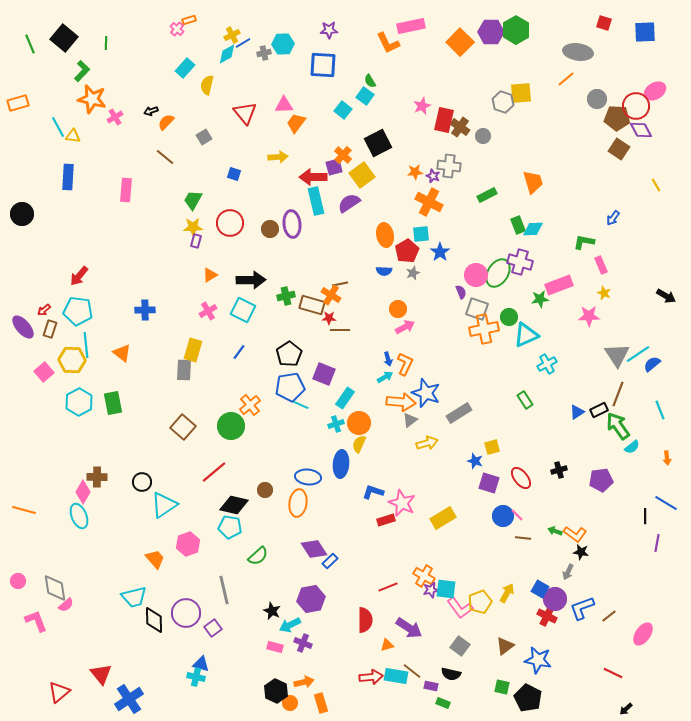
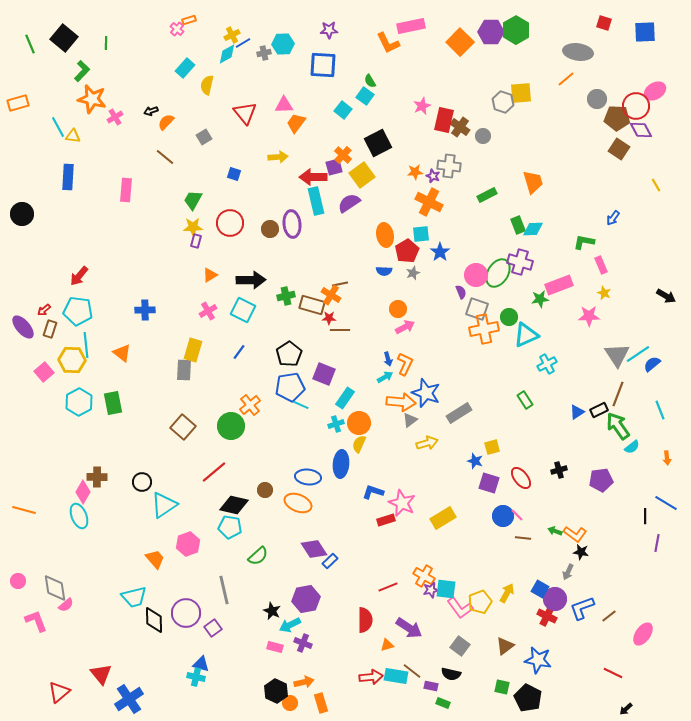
orange ellipse at (298, 503): rotated 76 degrees counterclockwise
purple hexagon at (311, 599): moved 5 px left
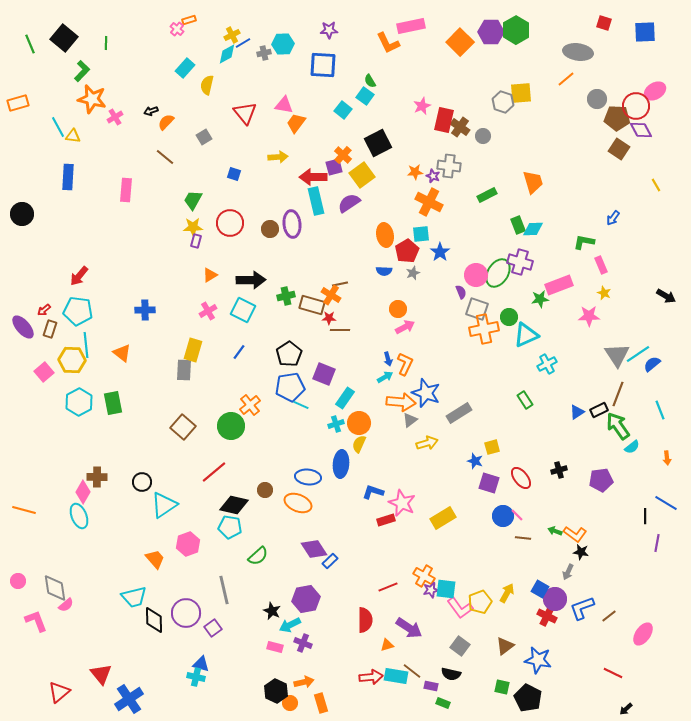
pink triangle at (284, 105): rotated 12 degrees clockwise
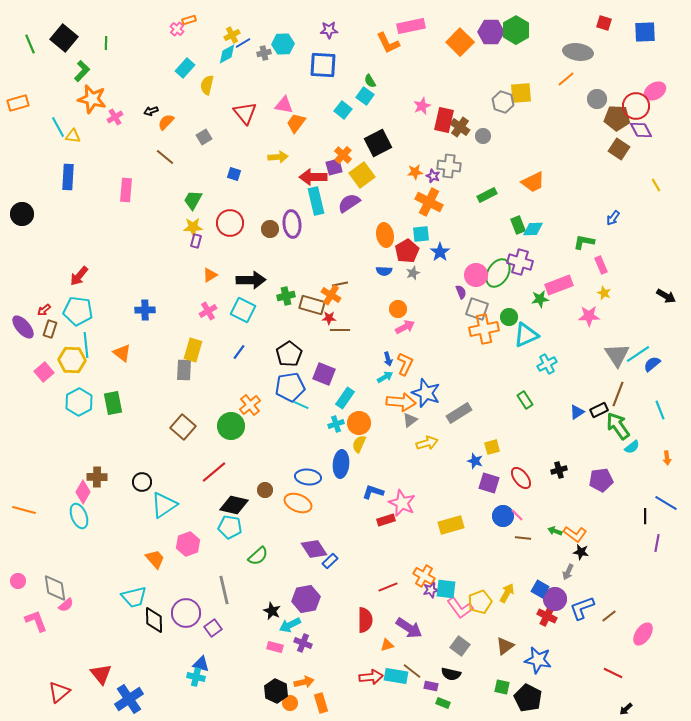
orange trapezoid at (533, 182): rotated 80 degrees clockwise
yellow rectangle at (443, 518): moved 8 px right, 7 px down; rotated 15 degrees clockwise
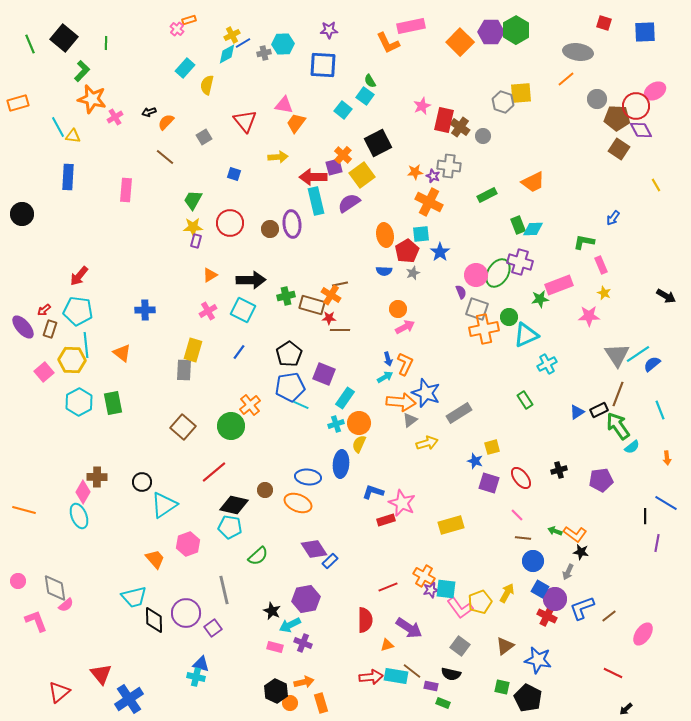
black arrow at (151, 111): moved 2 px left, 1 px down
red triangle at (245, 113): moved 8 px down
blue circle at (503, 516): moved 30 px right, 45 px down
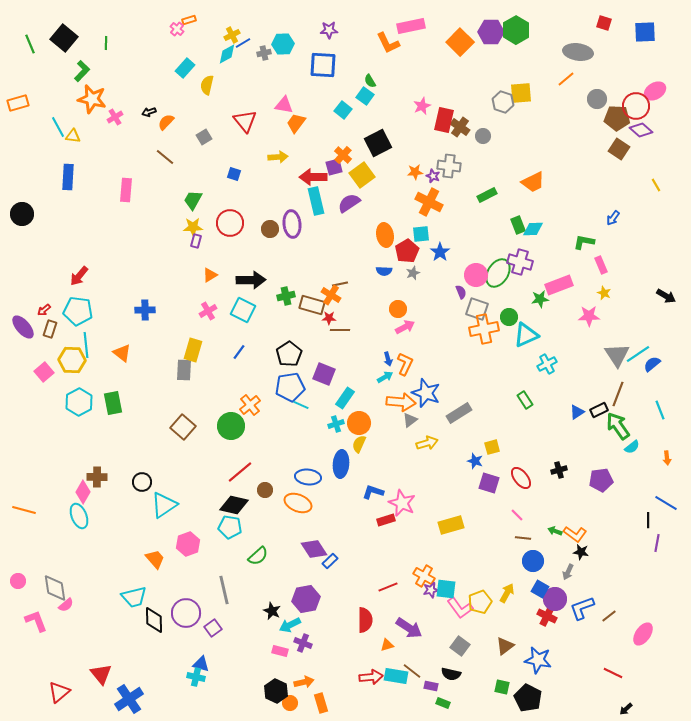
purple diamond at (641, 130): rotated 20 degrees counterclockwise
red line at (214, 472): moved 26 px right
black line at (645, 516): moved 3 px right, 4 px down
pink rectangle at (275, 647): moved 5 px right, 4 px down
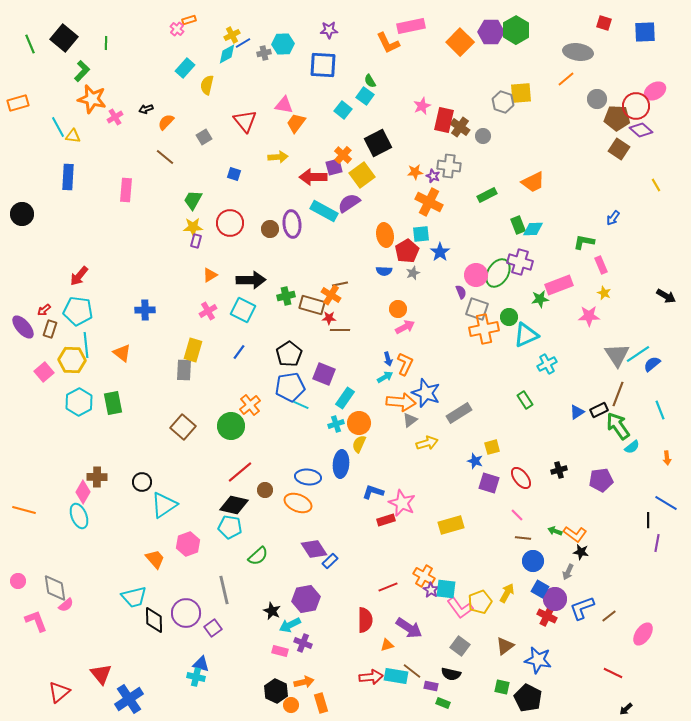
black arrow at (149, 112): moved 3 px left, 3 px up
cyan rectangle at (316, 201): moved 8 px right, 10 px down; rotated 48 degrees counterclockwise
purple star at (431, 590): rotated 28 degrees counterclockwise
orange circle at (290, 703): moved 1 px right, 2 px down
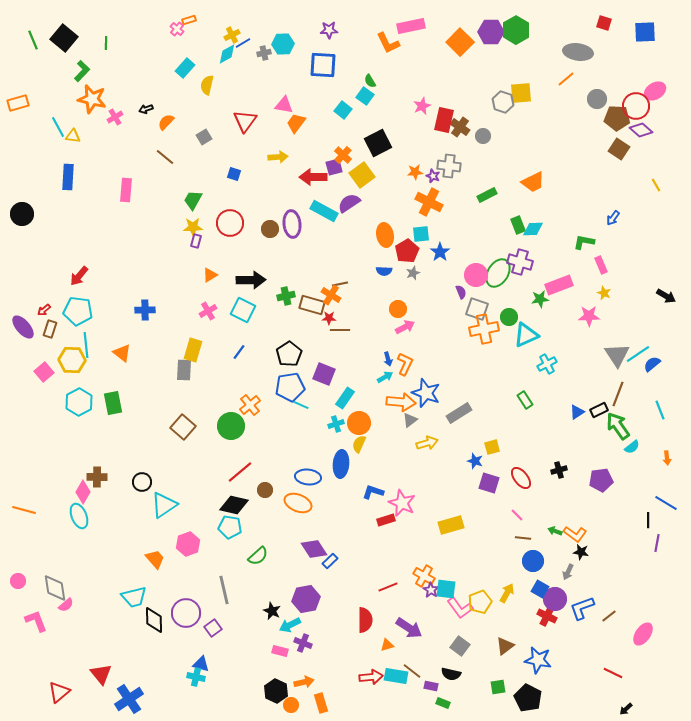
green line at (30, 44): moved 3 px right, 4 px up
red triangle at (245, 121): rotated 15 degrees clockwise
green square at (502, 687): moved 4 px left; rotated 21 degrees counterclockwise
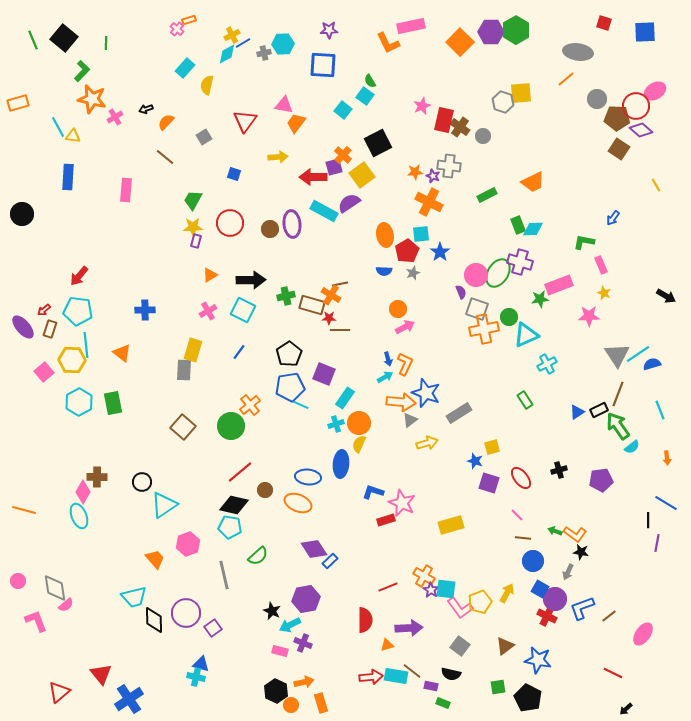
blue semicircle at (652, 364): rotated 24 degrees clockwise
gray line at (224, 590): moved 15 px up
purple arrow at (409, 628): rotated 36 degrees counterclockwise
